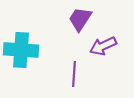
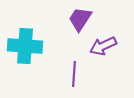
cyan cross: moved 4 px right, 4 px up
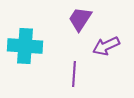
purple arrow: moved 3 px right
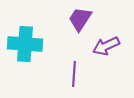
cyan cross: moved 2 px up
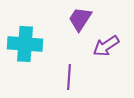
purple arrow: rotated 8 degrees counterclockwise
purple line: moved 5 px left, 3 px down
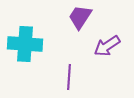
purple trapezoid: moved 2 px up
purple arrow: moved 1 px right
